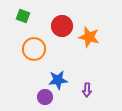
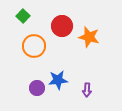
green square: rotated 24 degrees clockwise
orange circle: moved 3 px up
purple circle: moved 8 px left, 9 px up
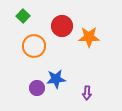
orange star: rotated 15 degrees counterclockwise
blue star: moved 2 px left, 1 px up
purple arrow: moved 3 px down
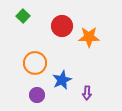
orange circle: moved 1 px right, 17 px down
blue star: moved 6 px right, 1 px down; rotated 18 degrees counterclockwise
purple circle: moved 7 px down
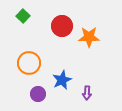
orange circle: moved 6 px left
purple circle: moved 1 px right, 1 px up
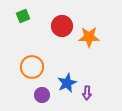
green square: rotated 24 degrees clockwise
orange circle: moved 3 px right, 4 px down
blue star: moved 5 px right, 3 px down
purple circle: moved 4 px right, 1 px down
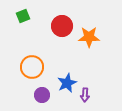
purple arrow: moved 2 px left, 2 px down
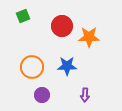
blue star: moved 17 px up; rotated 24 degrees clockwise
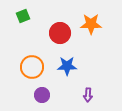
red circle: moved 2 px left, 7 px down
orange star: moved 2 px right, 13 px up
purple arrow: moved 3 px right
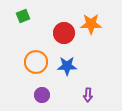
red circle: moved 4 px right
orange circle: moved 4 px right, 5 px up
